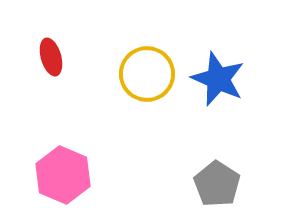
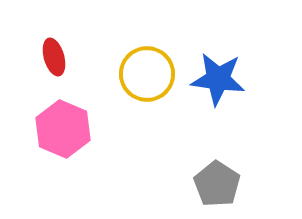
red ellipse: moved 3 px right
blue star: rotated 16 degrees counterclockwise
pink hexagon: moved 46 px up
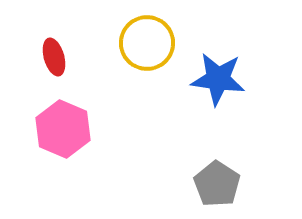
yellow circle: moved 31 px up
